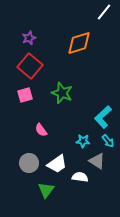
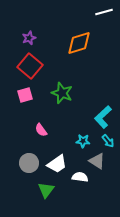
white line: rotated 36 degrees clockwise
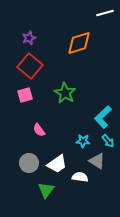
white line: moved 1 px right, 1 px down
green star: moved 3 px right; rotated 10 degrees clockwise
pink semicircle: moved 2 px left
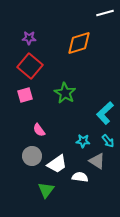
purple star: rotated 24 degrees clockwise
cyan L-shape: moved 2 px right, 4 px up
gray circle: moved 3 px right, 7 px up
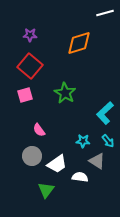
purple star: moved 1 px right, 3 px up
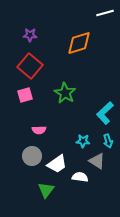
pink semicircle: rotated 56 degrees counterclockwise
cyan arrow: rotated 24 degrees clockwise
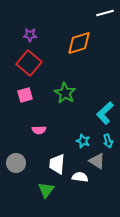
red square: moved 1 px left, 3 px up
cyan star: rotated 16 degrees clockwise
gray circle: moved 16 px left, 7 px down
white trapezoid: rotated 130 degrees clockwise
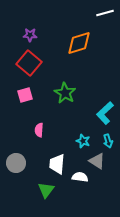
pink semicircle: rotated 96 degrees clockwise
